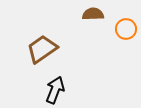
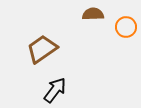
orange circle: moved 2 px up
black arrow: rotated 16 degrees clockwise
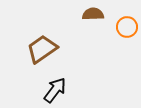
orange circle: moved 1 px right
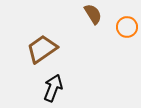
brown semicircle: rotated 60 degrees clockwise
black arrow: moved 2 px left, 2 px up; rotated 16 degrees counterclockwise
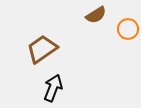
brown semicircle: moved 3 px right, 1 px down; rotated 90 degrees clockwise
orange circle: moved 1 px right, 2 px down
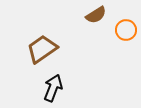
orange circle: moved 2 px left, 1 px down
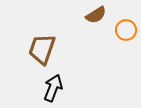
brown trapezoid: rotated 36 degrees counterclockwise
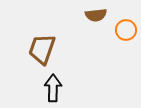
brown semicircle: rotated 25 degrees clockwise
black arrow: rotated 20 degrees counterclockwise
